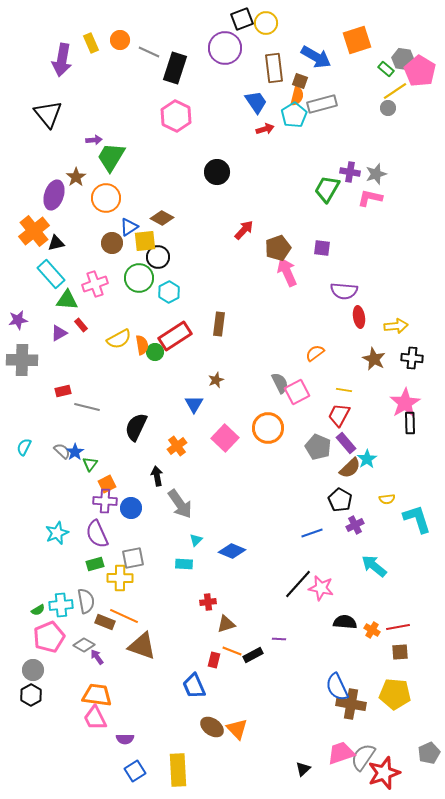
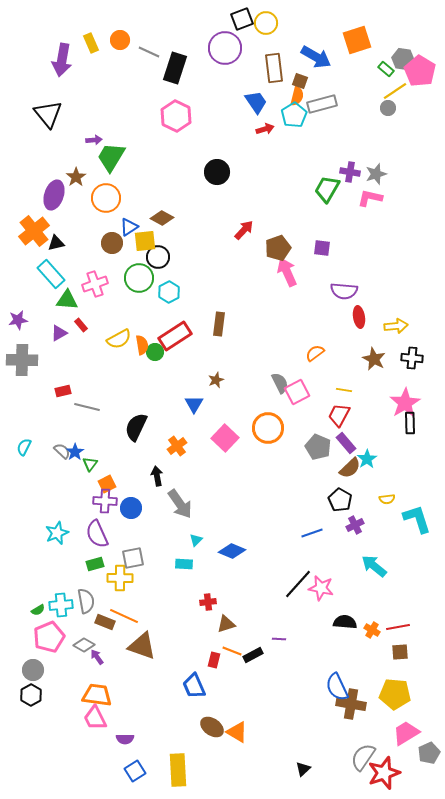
orange triangle at (237, 729): moved 3 px down; rotated 15 degrees counterclockwise
pink trapezoid at (341, 753): moved 65 px right, 20 px up; rotated 12 degrees counterclockwise
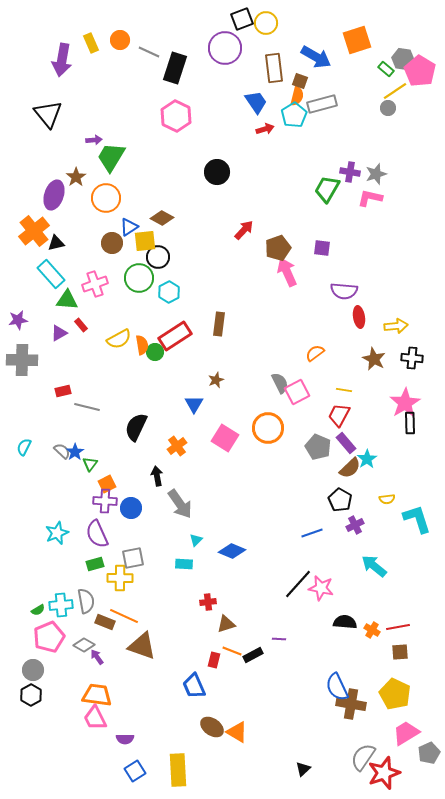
pink square at (225, 438): rotated 12 degrees counterclockwise
yellow pentagon at (395, 694): rotated 20 degrees clockwise
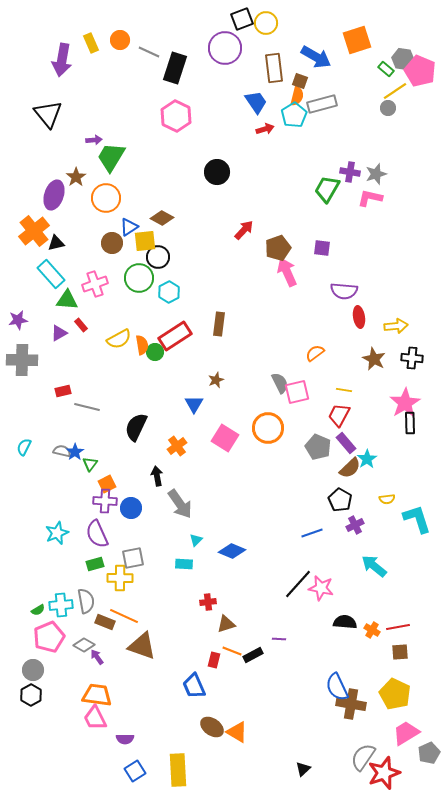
pink pentagon at (420, 71): rotated 8 degrees counterclockwise
pink square at (297, 392): rotated 15 degrees clockwise
gray semicircle at (62, 451): rotated 30 degrees counterclockwise
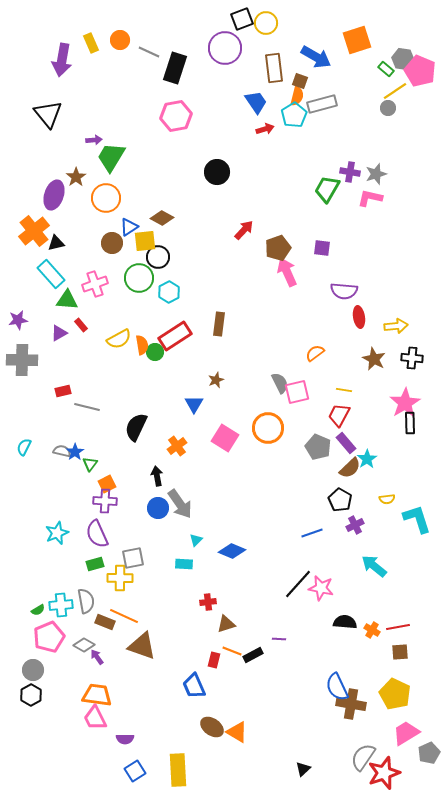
pink hexagon at (176, 116): rotated 24 degrees clockwise
blue circle at (131, 508): moved 27 px right
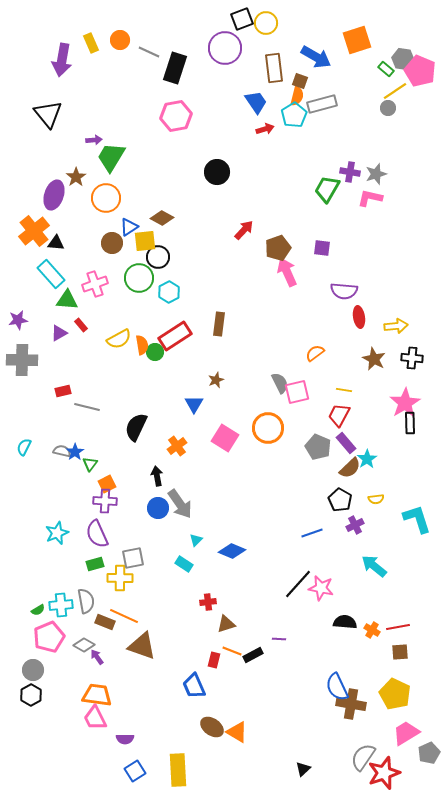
black triangle at (56, 243): rotated 18 degrees clockwise
yellow semicircle at (387, 499): moved 11 px left
cyan rectangle at (184, 564): rotated 30 degrees clockwise
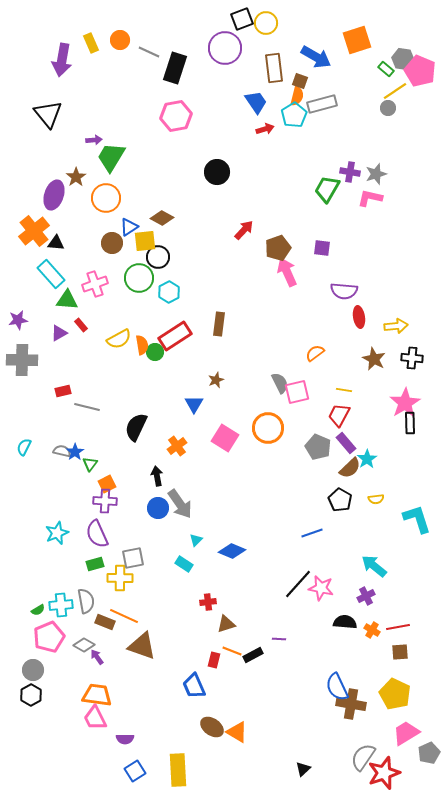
purple cross at (355, 525): moved 11 px right, 71 px down
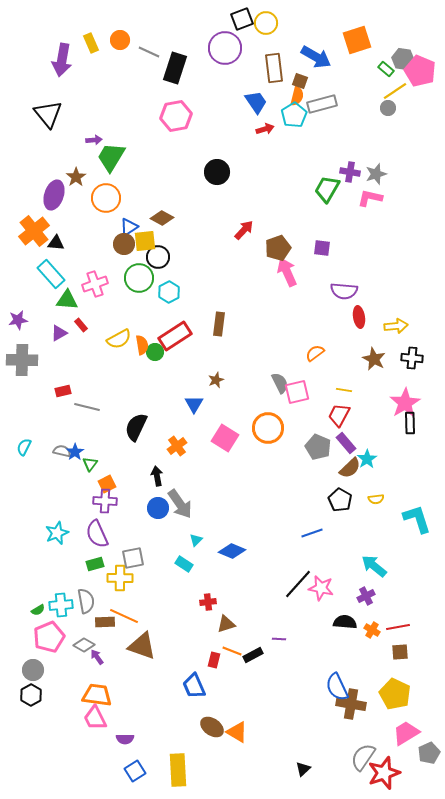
brown circle at (112, 243): moved 12 px right, 1 px down
brown rectangle at (105, 622): rotated 24 degrees counterclockwise
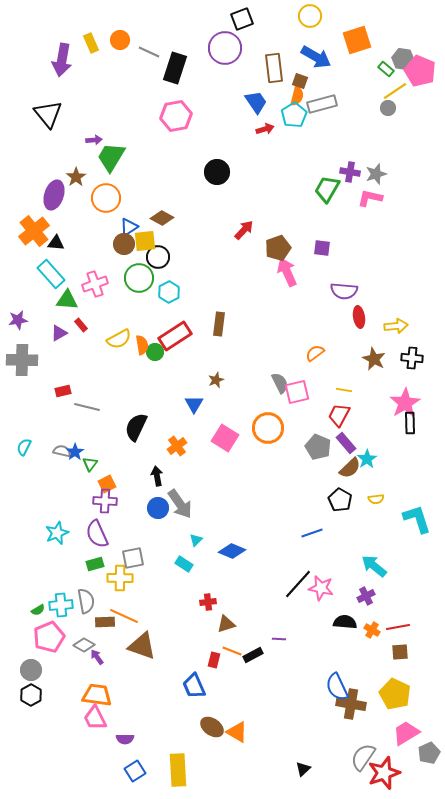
yellow circle at (266, 23): moved 44 px right, 7 px up
gray circle at (33, 670): moved 2 px left
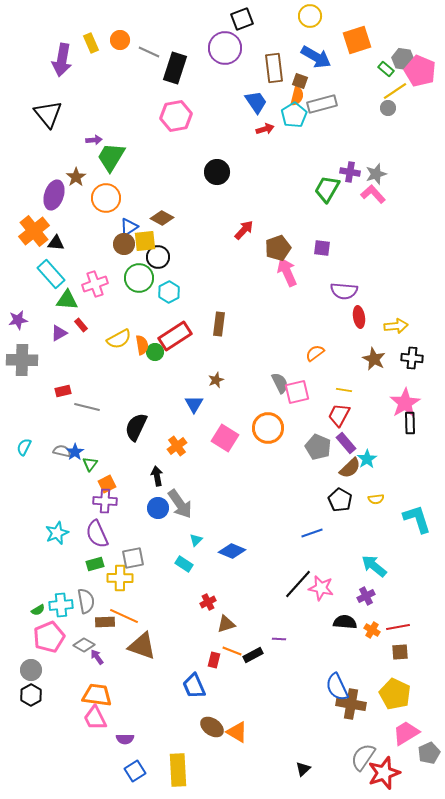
pink L-shape at (370, 198): moved 3 px right, 4 px up; rotated 35 degrees clockwise
red cross at (208, 602): rotated 21 degrees counterclockwise
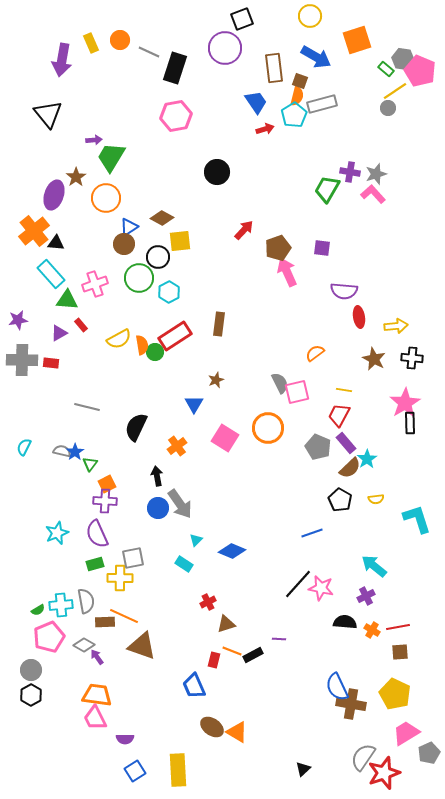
yellow square at (145, 241): moved 35 px right
red rectangle at (63, 391): moved 12 px left, 28 px up; rotated 21 degrees clockwise
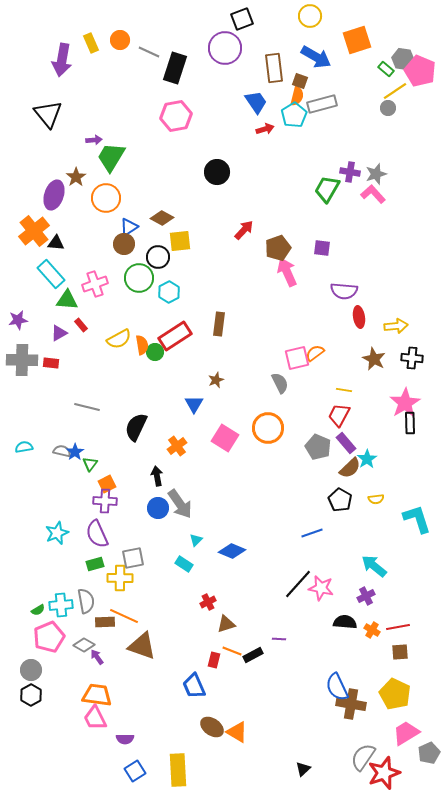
pink square at (297, 392): moved 34 px up
cyan semicircle at (24, 447): rotated 54 degrees clockwise
